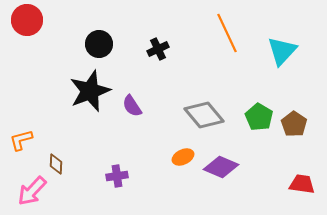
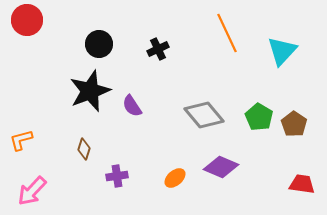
orange ellipse: moved 8 px left, 21 px down; rotated 15 degrees counterclockwise
brown diamond: moved 28 px right, 15 px up; rotated 15 degrees clockwise
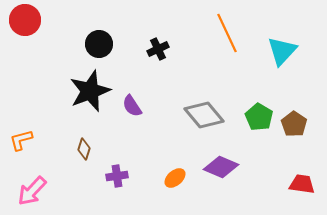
red circle: moved 2 px left
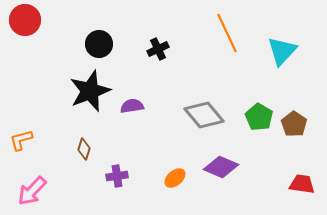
purple semicircle: rotated 115 degrees clockwise
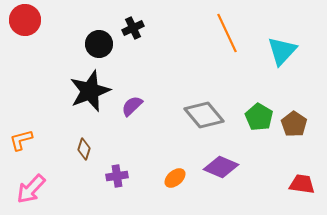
black cross: moved 25 px left, 21 px up
purple semicircle: rotated 35 degrees counterclockwise
pink arrow: moved 1 px left, 2 px up
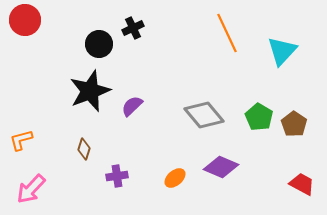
red trapezoid: rotated 20 degrees clockwise
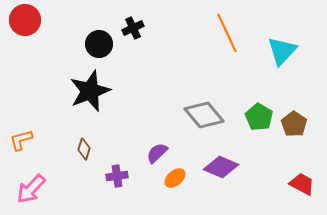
purple semicircle: moved 25 px right, 47 px down
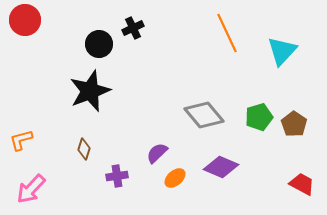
green pentagon: rotated 24 degrees clockwise
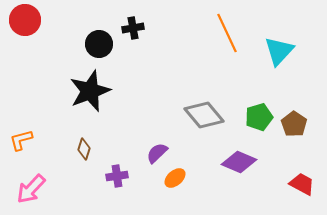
black cross: rotated 15 degrees clockwise
cyan triangle: moved 3 px left
purple diamond: moved 18 px right, 5 px up
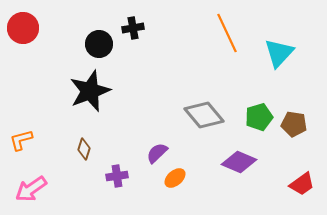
red circle: moved 2 px left, 8 px down
cyan triangle: moved 2 px down
brown pentagon: rotated 25 degrees counterclockwise
red trapezoid: rotated 116 degrees clockwise
pink arrow: rotated 12 degrees clockwise
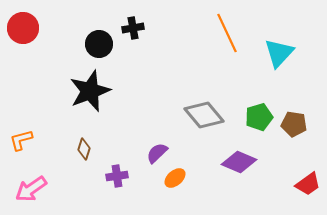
red trapezoid: moved 6 px right
